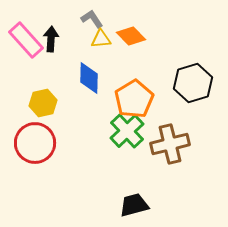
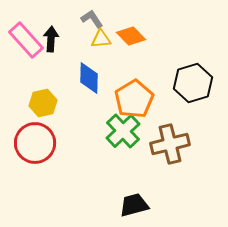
green cross: moved 4 px left
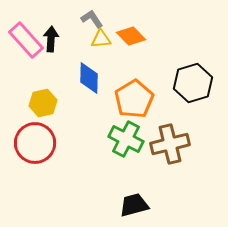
green cross: moved 3 px right, 8 px down; rotated 20 degrees counterclockwise
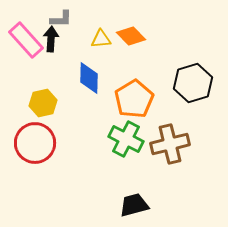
gray L-shape: moved 31 px left; rotated 125 degrees clockwise
